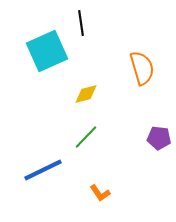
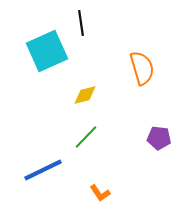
yellow diamond: moved 1 px left, 1 px down
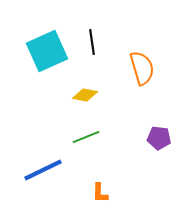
black line: moved 11 px right, 19 px down
yellow diamond: rotated 25 degrees clockwise
green line: rotated 24 degrees clockwise
orange L-shape: rotated 35 degrees clockwise
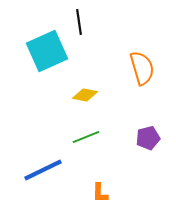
black line: moved 13 px left, 20 px up
purple pentagon: moved 11 px left; rotated 20 degrees counterclockwise
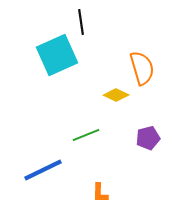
black line: moved 2 px right
cyan square: moved 10 px right, 4 px down
yellow diamond: moved 31 px right; rotated 15 degrees clockwise
green line: moved 2 px up
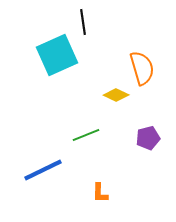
black line: moved 2 px right
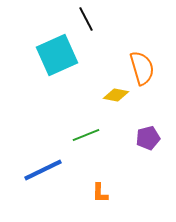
black line: moved 3 px right, 3 px up; rotated 20 degrees counterclockwise
yellow diamond: rotated 15 degrees counterclockwise
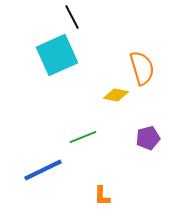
black line: moved 14 px left, 2 px up
green line: moved 3 px left, 2 px down
orange L-shape: moved 2 px right, 3 px down
